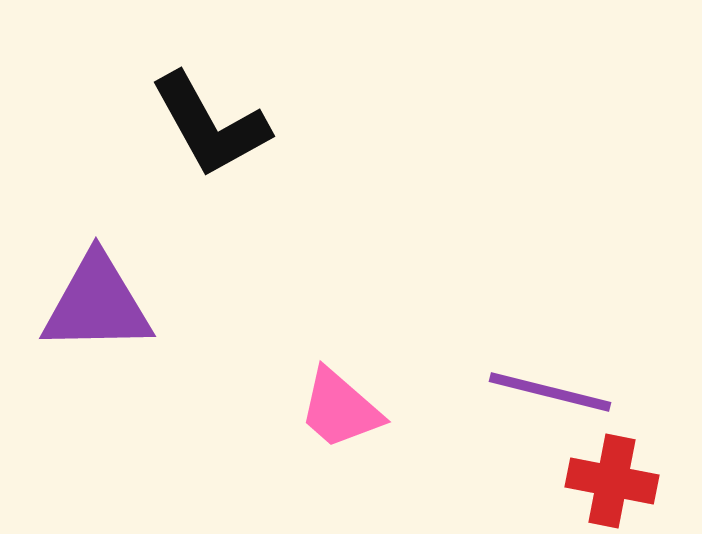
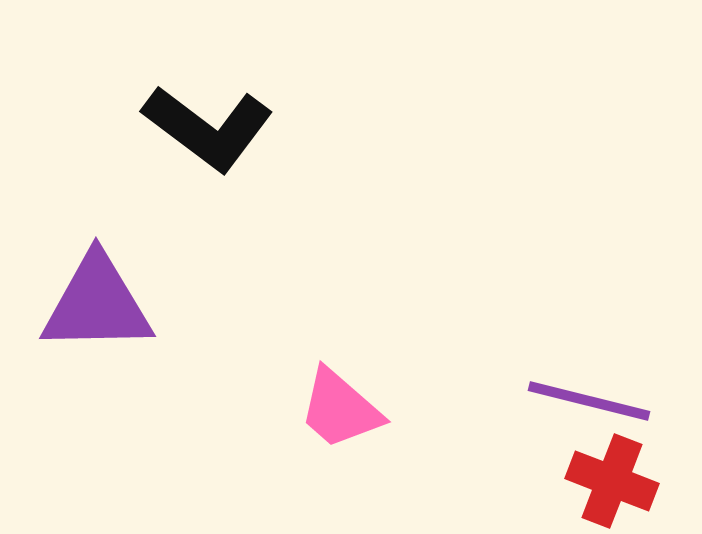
black L-shape: moved 2 px left, 3 px down; rotated 24 degrees counterclockwise
purple line: moved 39 px right, 9 px down
red cross: rotated 10 degrees clockwise
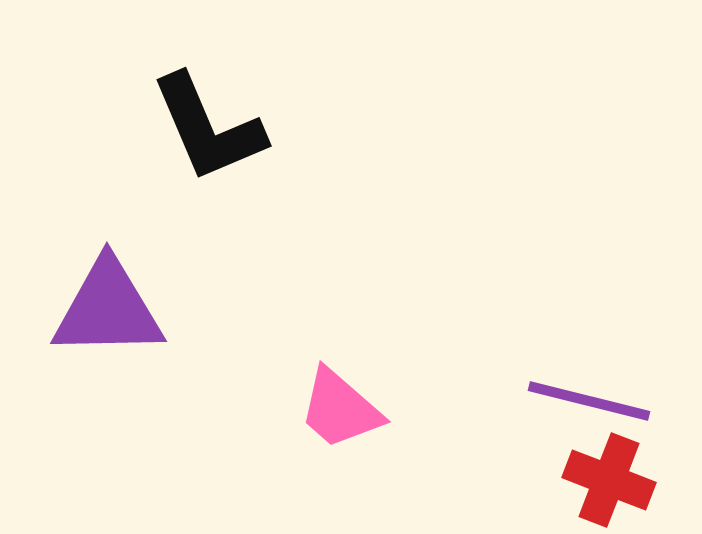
black L-shape: rotated 30 degrees clockwise
purple triangle: moved 11 px right, 5 px down
red cross: moved 3 px left, 1 px up
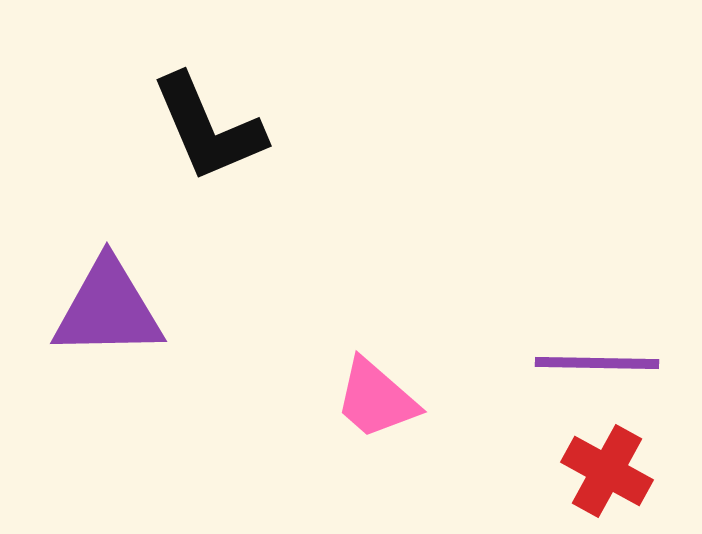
purple line: moved 8 px right, 38 px up; rotated 13 degrees counterclockwise
pink trapezoid: moved 36 px right, 10 px up
red cross: moved 2 px left, 9 px up; rotated 8 degrees clockwise
